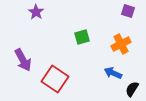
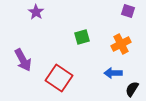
blue arrow: rotated 24 degrees counterclockwise
red square: moved 4 px right, 1 px up
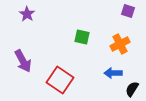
purple star: moved 9 px left, 2 px down
green square: rotated 28 degrees clockwise
orange cross: moved 1 px left
purple arrow: moved 1 px down
red square: moved 1 px right, 2 px down
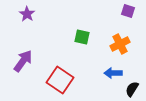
purple arrow: rotated 115 degrees counterclockwise
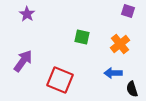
orange cross: rotated 12 degrees counterclockwise
red square: rotated 12 degrees counterclockwise
black semicircle: rotated 49 degrees counterclockwise
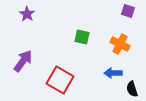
orange cross: rotated 24 degrees counterclockwise
red square: rotated 8 degrees clockwise
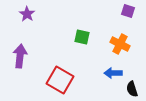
purple arrow: moved 3 px left, 5 px up; rotated 30 degrees counterclockwise
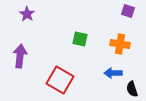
green square: moved 2 px left, 2 px down
orange cross: rotated 18 degrees counterclockwise
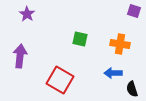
purple square: moved 6 px right
